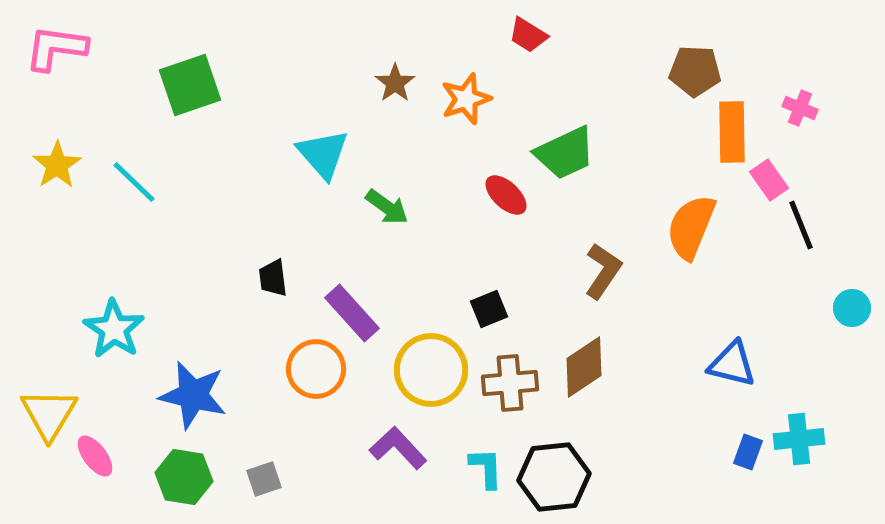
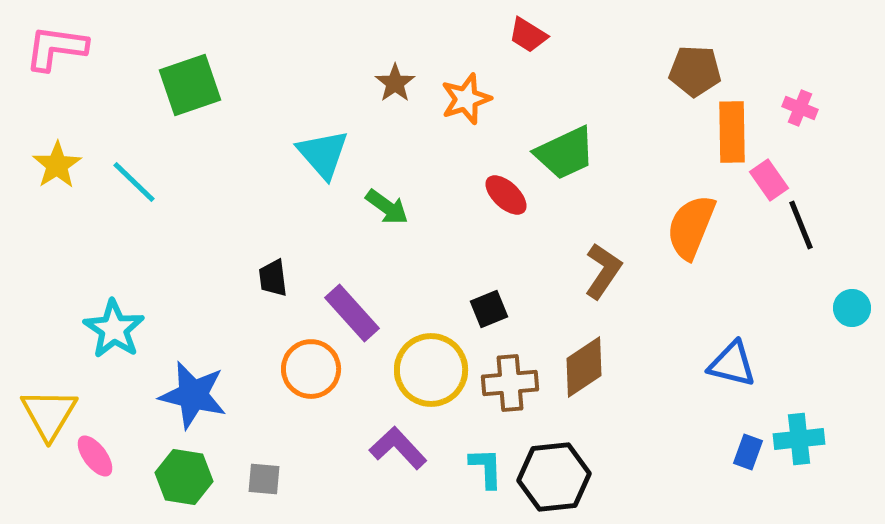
orange circle: moved 5 px left
gray square: rotated 24 degrees clockwise
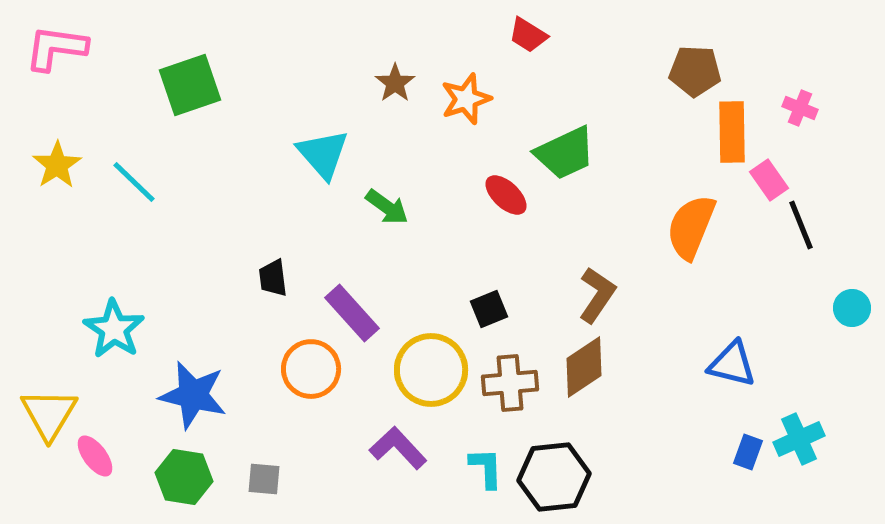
brown L-shape: moved 6 px left, 24 px down
cyan cross: rotated 18 degrees counterclockwise
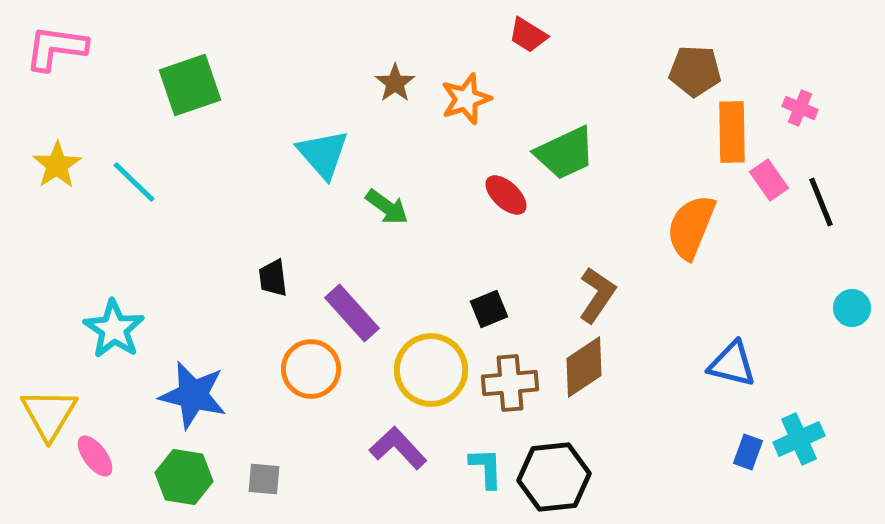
black line: moved 20 px right, 23 px up
